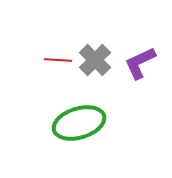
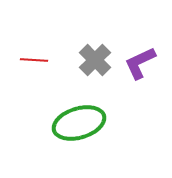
red line: moved 24 px left
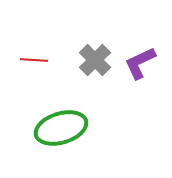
green ellipse: moved 18 px left, 5 px down
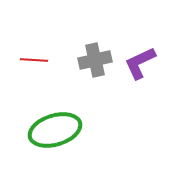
gray cross: rotated 32 degrees clockwise
green ellipse: moved 6 px left, 2 px down
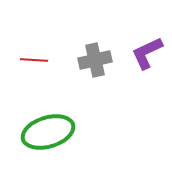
purple L-shape: moved 7 px right, 10 px up
green ellipse: moved 7 px left, 2 px down
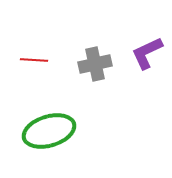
gray cross: moved 4 px down
green ellipse: moved 1 px right, 1 px up
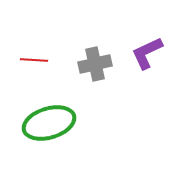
green ellipse: moved 8 px up
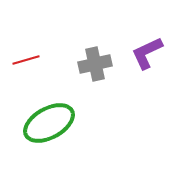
red line: moved 8 px left; rotated 20 degrees counterclockwise
green ellipse: rotated 12 degrees counterclockwise
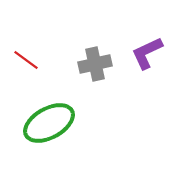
red line: rotated 52 degrees clockwise
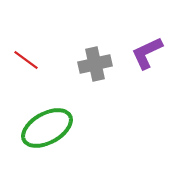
green ellipse: moved 2 px left, 5 px down
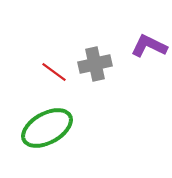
purple L-shape: moved 2 px right, 7 px up; rotated 51 degrees clockwise
red line: moved 28 px right, 12 px down
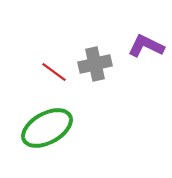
purple L-shape: moved 3 px left
